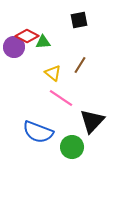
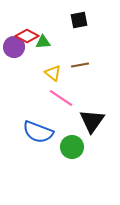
brown line: rotated 48 degrees clockwise
black triangle: rotated 8 degrees counterclockwise
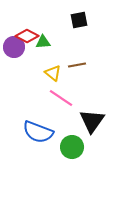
brown line: moved 3 px left
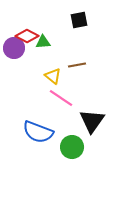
purple circle: moved 1 px down
yellow triangle: moved 3 px down
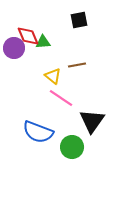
red diamond: moved 1 px right; rotated 40 degrees clockwise
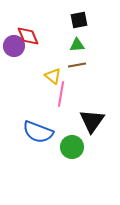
green triangle: moved 34 px right, 3 px down
purple circle: moved 2 px up
pink line: moved 4 px up; rotated 65 degrees clockwise
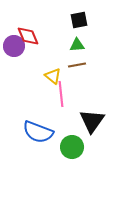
pink line: rotated 15 degrees counterclockwise
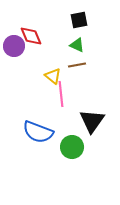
red diamond: moved 3 px right
green triangle: rotated 28 degrees clockwise
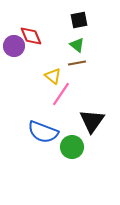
green triangle: rotated 14 degrees clockwise
brown line: moved 2 px up
pink line: rotated 40 degrees clockwise
blue semicircle: moved 5 px right
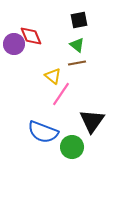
purple circle: moved 2 px up
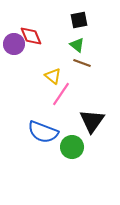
brown line: moved 5 px right; rotated 30 degrees clockwise
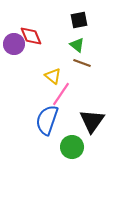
blue semicircle: moved 4 px right, 12 px up; rotated 88 degrees clockwise
